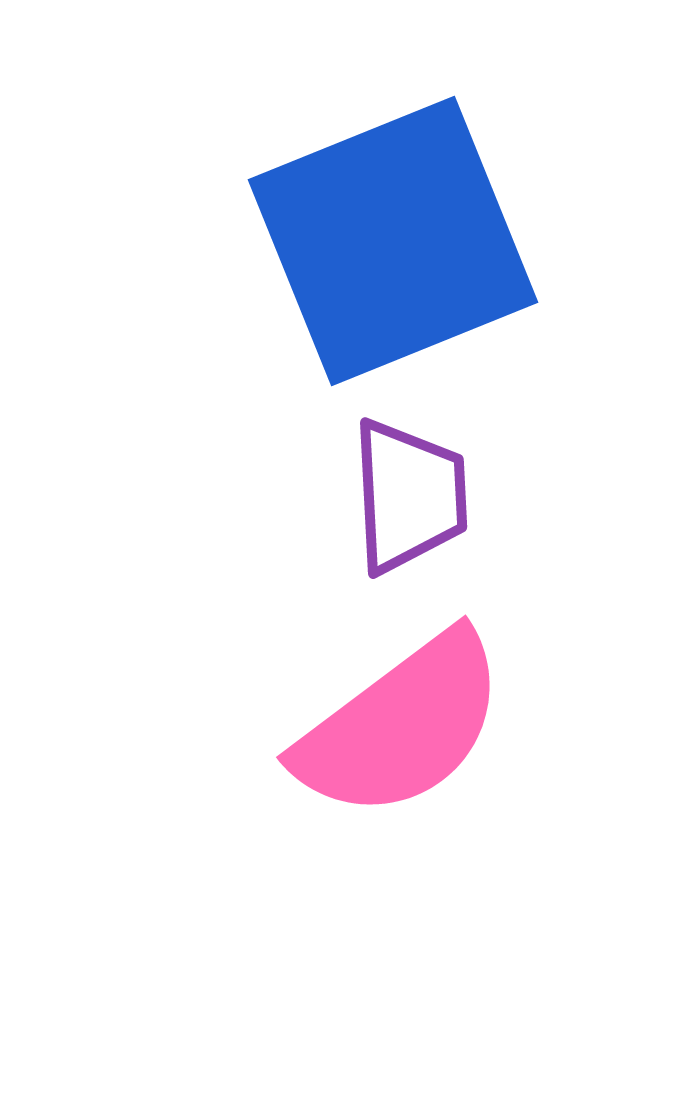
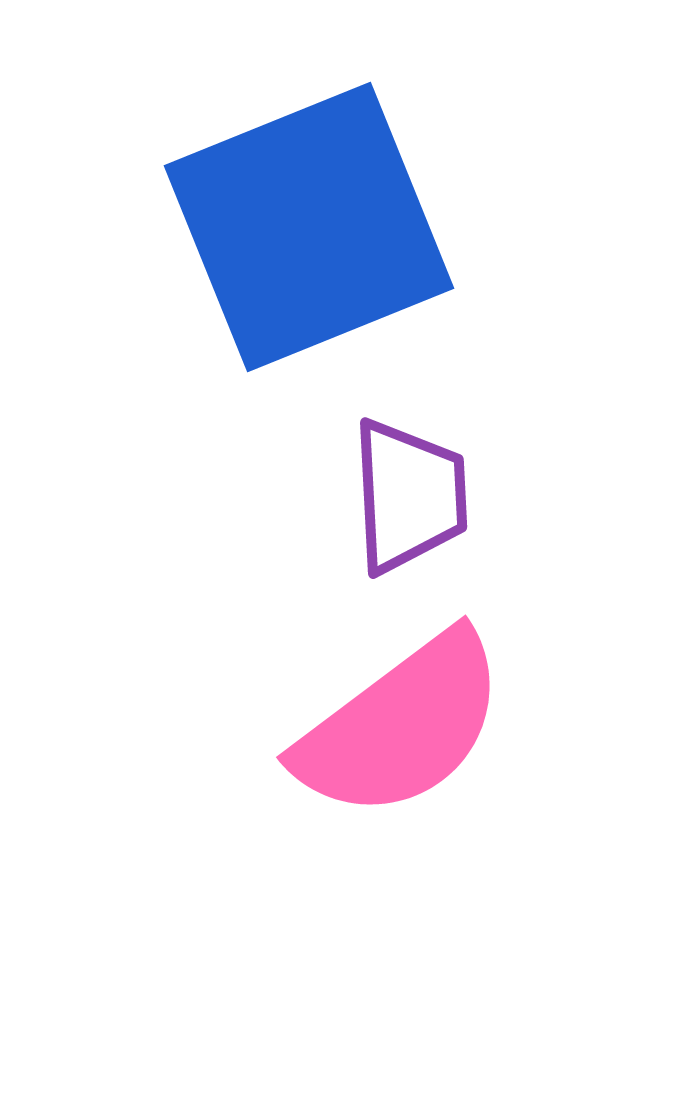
blue square: moved 84 px left, 14 px up
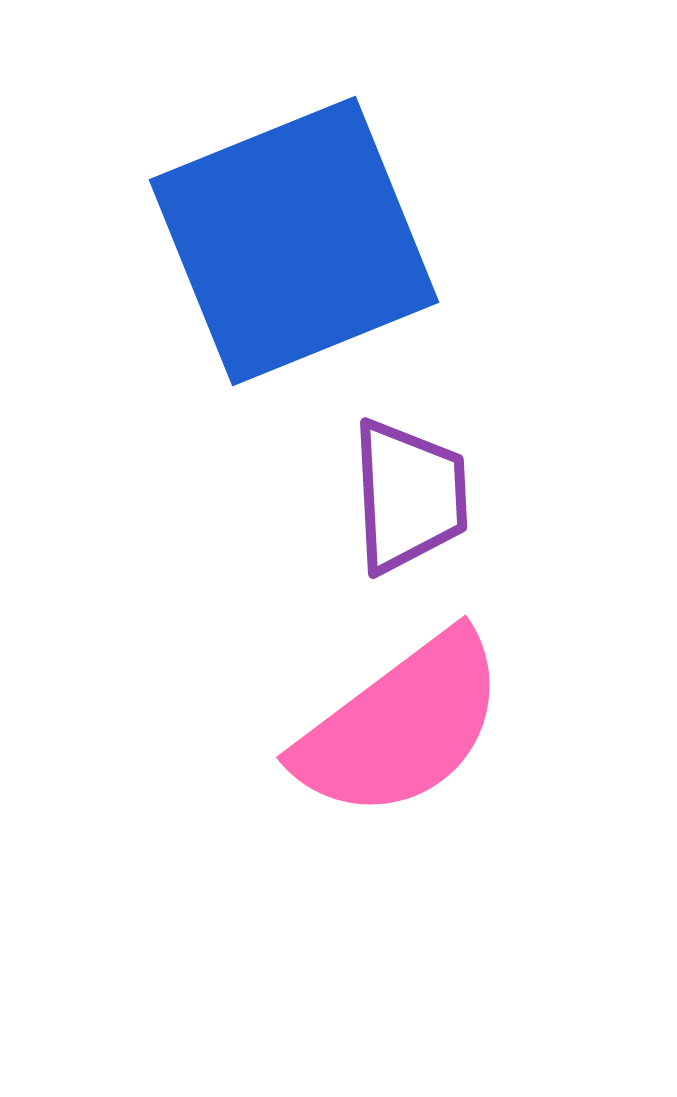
blue square: moved 15 px left, 14 px down
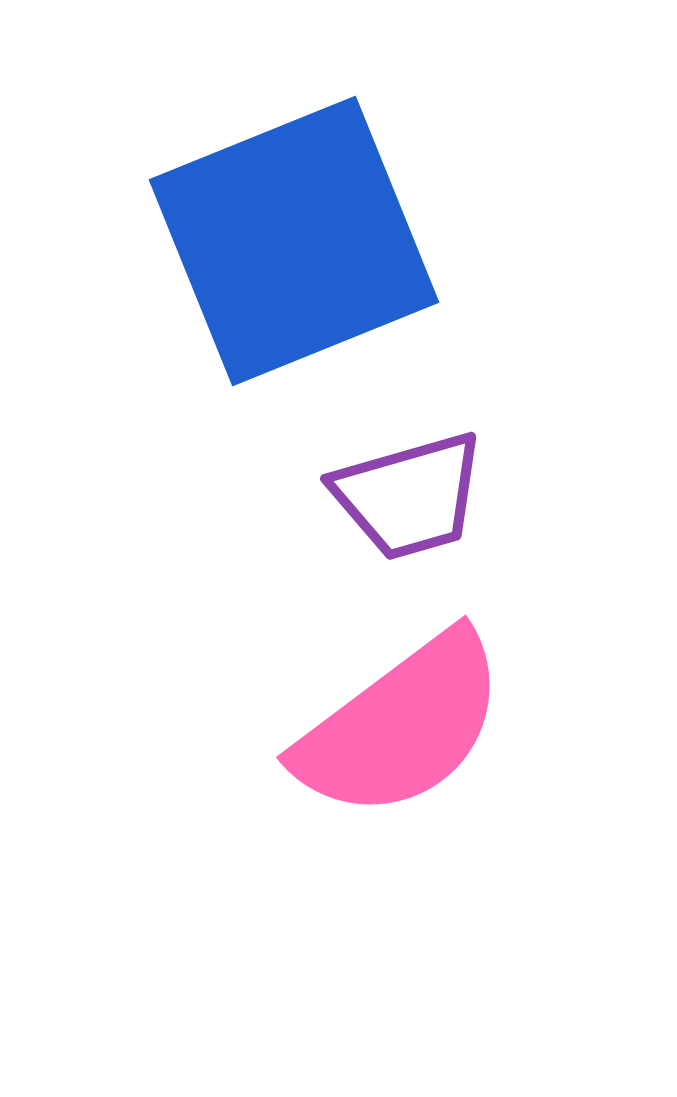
purple trapezoid: rotated 77 degrees clockwise
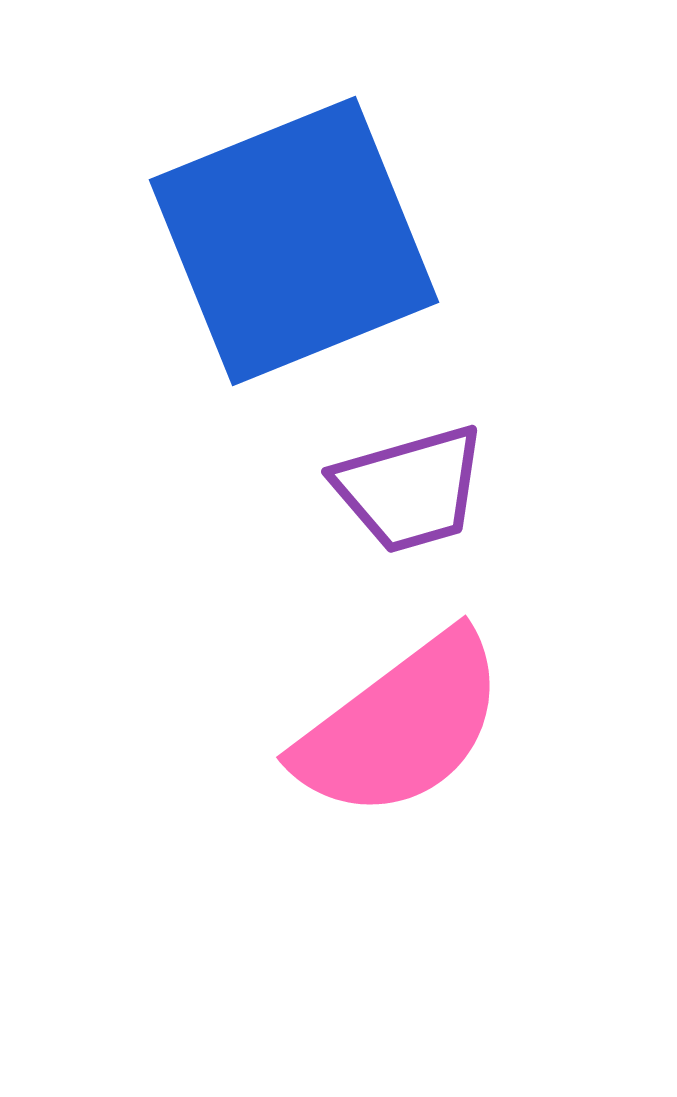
purple trapezoid: moved 1 px right, 7 px up
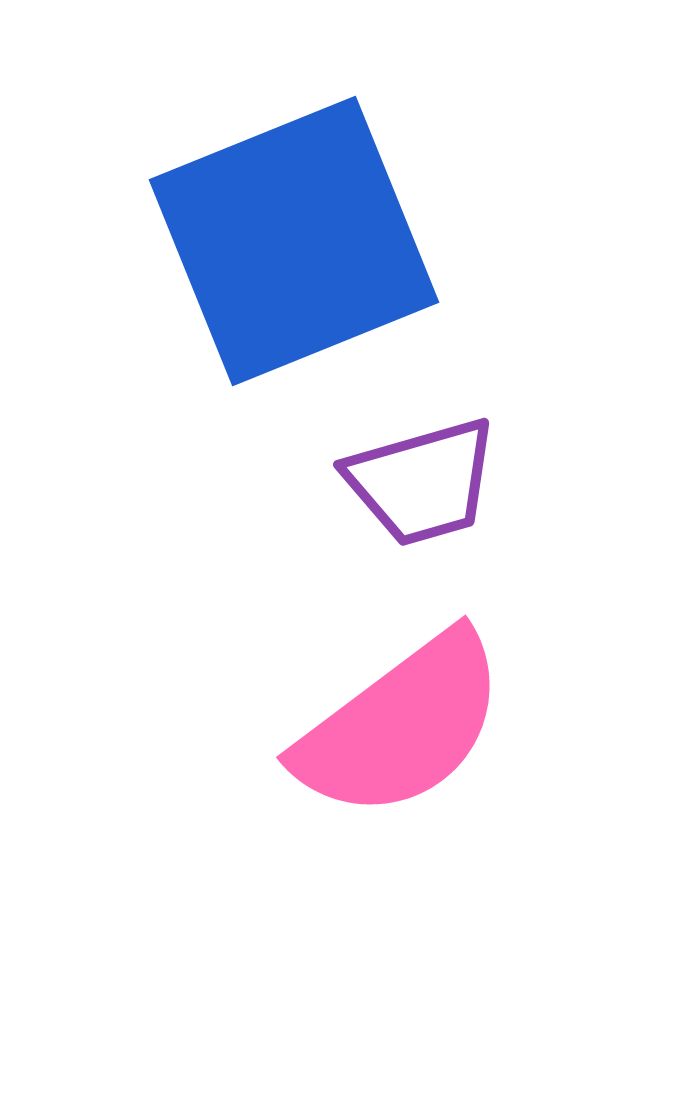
purple trapezoid: moved 12 px right, 7 px up
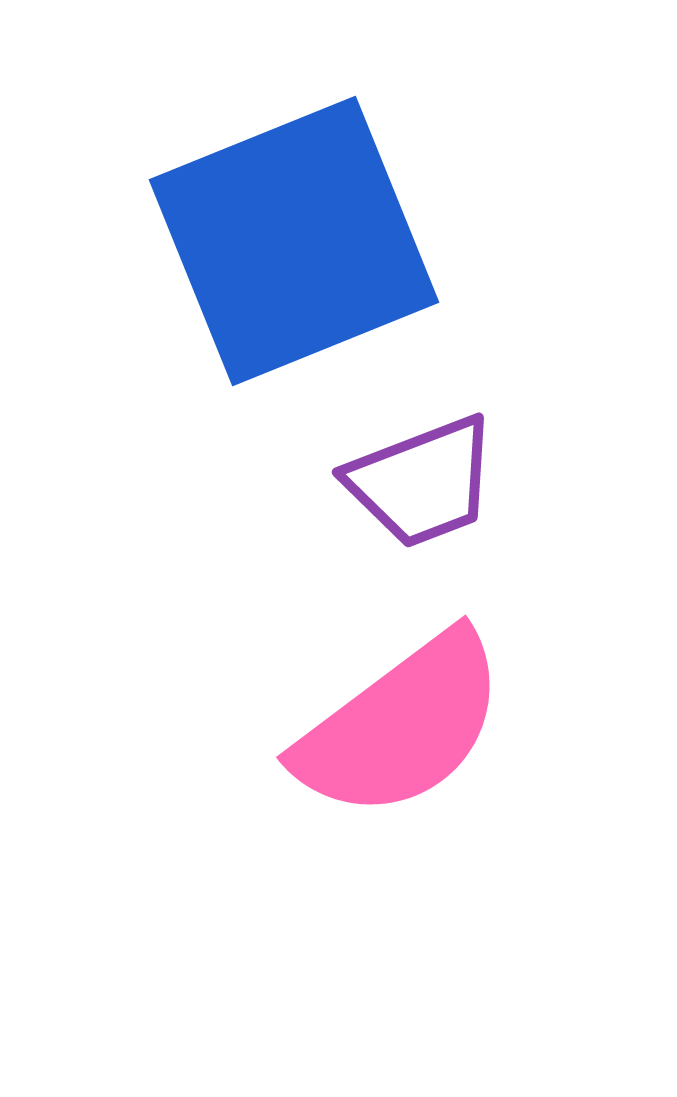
purple trapezoid: rotated 5 degrees counterclockwise
